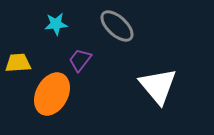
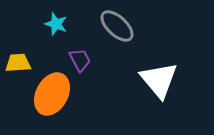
cyan star: rotated 25 degrees clockwise
purple trapezoid: rotated 115 degrees clockwise
white triangle: moved 1 px right, 6 px up
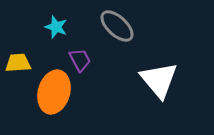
cyan star: moved 3 px down
orange ellipse: moved 2 px right, 2 px up; rotated 12 degrees counterclockwise
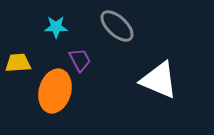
cyan star: rotated 20 degrees counterclockwise
white triangle: rotated 27 degrees counterclockwise
orange ellipse: moved 1 px right, 1 px up
